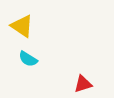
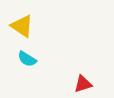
cyan semicircle: moved 1 px left
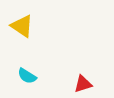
cyan semicircle: moved 17 px down
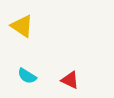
red triangle: moved 13 px left, 4 px up; rotated 42 degrees clockwise
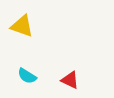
yellow triangle: rotated 15 degrees counterclockwise
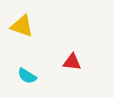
red triangle: moved 2 px right, 18 px up; rotated 18 degrees counterclockwise
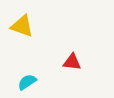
cyan semicircle: moved 6 px down; rotated 114 degrees clockwise
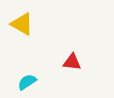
yellow triangle: moved 2 px up; rotated 10 degrees clockwise
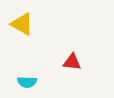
cyan semicircle: rotated 144 degrees counterclockwise
